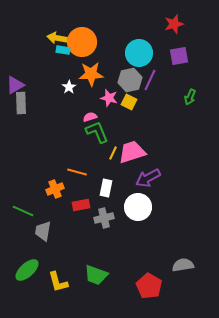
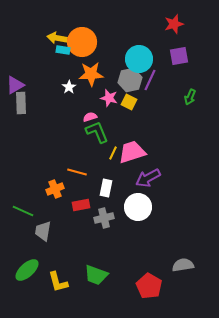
cyan circle: moved 6 px down
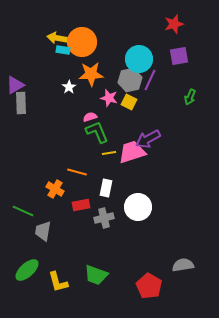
yellow line: moved 4 px left; rotated 56 degrees clockwise
purple arrow: moved 39 px up
orange cross: rotated 36 degrees counterclockwise
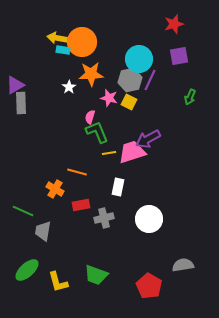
pink semicircle: rotated 56 degrees counterclockwise
white rectangle: moved 12 px right, 1 px up
white circle: moved 11 px right, 12 px down
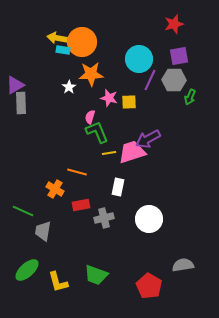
gray hexagon: moved 44 px right; rotated 15 degrees clockwise
yellow square: rotated 28 degrees counterclockwise
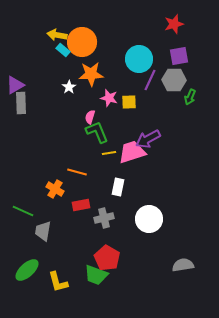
yellow arrow: moved 3 px up
cyan rectangle: rotated 32 degrees clockwise
red pentagon: moved 42 px left, 28 px up
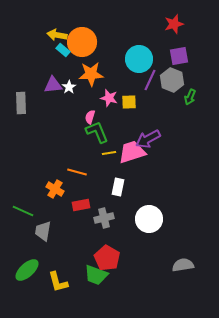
gray hexagon: moved 2 px left; rotated 20 degrees clockwise
purple triangle: moved 38 px right; rotated 24 degrees clockwise
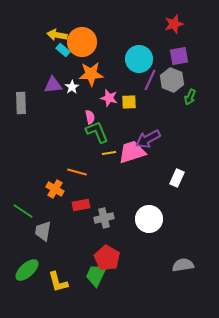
white star: moved 3 px right
pink semicircle: rotated 152 degrees clockwise
white rectangle: moved 59 px right, 9 px up; rotated 12 degrees clockwise
green line: rotated 10 degrees clockwise
green trapezoid: rotated 95 degrees clockwise
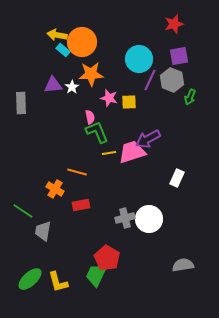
gray cross: moved 21 px right
green ellipse: moved 3 px right, 9 px down
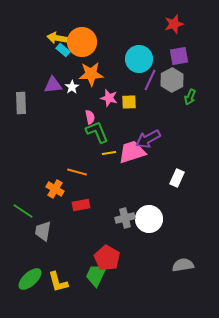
yellow arrow: moved 3 px down
gray hexagon: rotated 10 degrees clockwise
